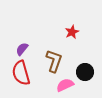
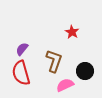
red star: rotated 16 degrees counterclockwise
black circle: moved 1 px up
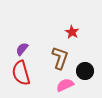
brown L-shape: moved 6 px right, 3 px up
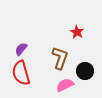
red star: moved 5 px right
purple semicircle: moved 1 px left
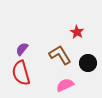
purple semicircle: moved 1 px right
brown L-shape: moved 3 px up; rotated 50 degrees counterclockwise
black circle: moved 3 px right, 8 px up
